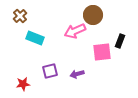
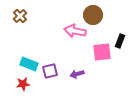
pink arrow: rotated 35 degrees clockwise
cyan rectangle: moved 6 px left, 26 px down
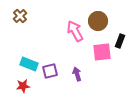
brown circle: moved 5 px right, 6 px down
pink arrow: rotated 50 degrees clockwise
purple arrow: rotated 88 degrees clockwise
red star: moved 2 px down
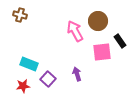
brown cross: moved 1 px up; rotated 32 degrees counterclockwise
black rectangle: rotated 56 degrees counterclockwise
purple square: moved 2 px left, 8 px down; rotated 35 degrees counterclockwise
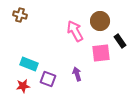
brown circle: moved 2 px right
pink square: moved 1 px left, 1 px down
purple square: rotated 21 degrees counterclockwise
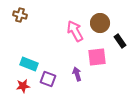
brown circle: moved 2 px down
pink square: moved 4 px left, 4 px down
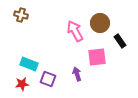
brown cross: moved 1 px right
red star: moved 1 px left, 2 px up
